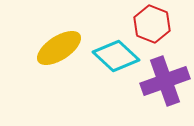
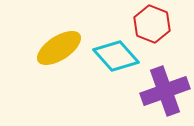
cyan diamond: rotated 6 degrees clockwise
purple cross: moved 10 px down
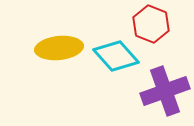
red hexagon: moved 1 px left
yellow ellipse: rotated 27 degrees clockwise
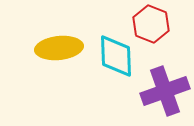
cyan diamond: rotated 39 degrees clockwise
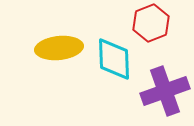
red hexagon: moved 1 px up; rotated 18 degrees clockwise
cyan diamond: moved 2 px left, 3 px down
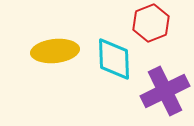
yellow ellipse: moved 4 px left, 3 px down
purple cross: rotated 6 degrees counterclockwise
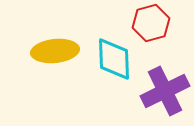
red hexagon: rotated 6 degrees clockwise
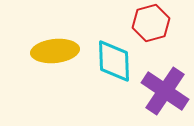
cyan diamond: moved 2 px down
purple cross: rotated 30 degrees counterclockwise
